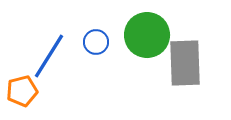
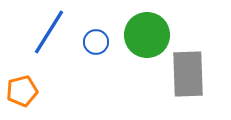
blue line: moved 24 px up
gray rectangle: moved 3 px right, 11 px down
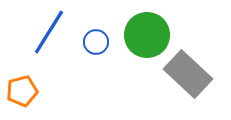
gray rectangle: rotated 45 degrees counterclockwise
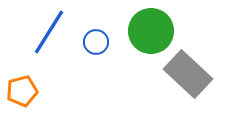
green circle: moved 4 px right, 4 px up
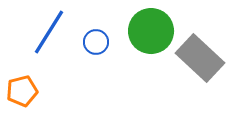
gray rectangle: moved 12 px right, 16 px up
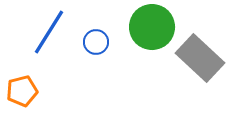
green circle: moved 1 px right, 4 px up
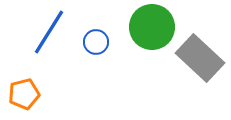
orange pentagon: moved 2 px right, 3 px down
